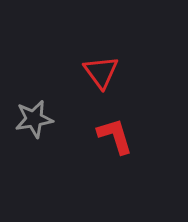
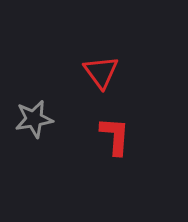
red L-shape: rotated 21 degrees clockwise
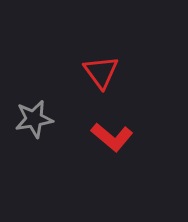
red L-shape: moved 3 px left, 1 px down; rotated 126 degrees clockwise
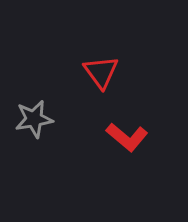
red L-shape: moved 15 px right
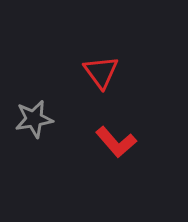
red L-shape: moved 11 px left, 5 px down; rotated 9 degrees clockwise
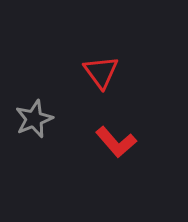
gray star: rotated 12 degrees counterclockwise
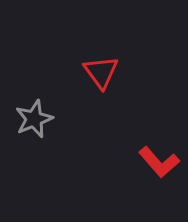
red L-shape: moved 43 px right, 20 px down
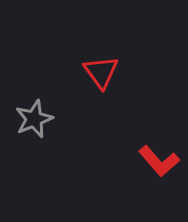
red L-shape: moved 1 px up
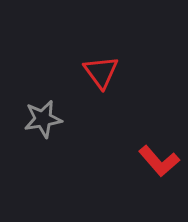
gray star: moved 9 px right; rotated 12 degrees clockwise
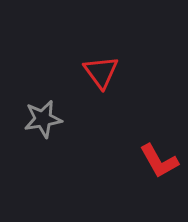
red L-shape: rotated 12 degrees clockwise
